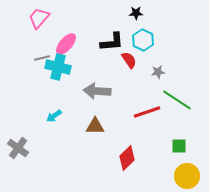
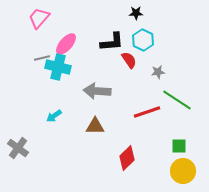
yellow circle: moved 4 px left, 5 px up
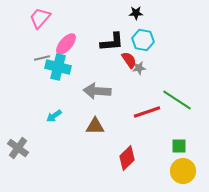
pink trapezoid: moved 1 px right
cyan hexagon: rotated 15 degrees counterclockwise
gray star: moved 19 px left, 4 px up
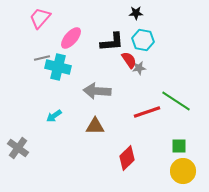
pink ellipse: moved 5 px right, 6 px up
green line: moved 1 px left, 1 px down
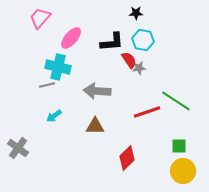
gray line: moved 5 px right, 27 px down
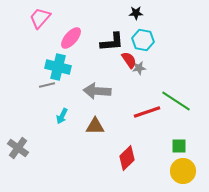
cyan arrow: moved 8 px right; rotated 28 degrees counterclockwise
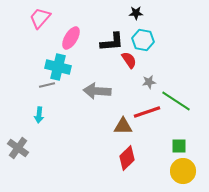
pink ellipse: rotated 10 degrees counterclockwise
gray star: moved 10 px right, 14 px down
cyan arrow: moved 23 px left, 1 px up; rotated 21 degrees counterclockwise
brown triangle: moved 28 px right
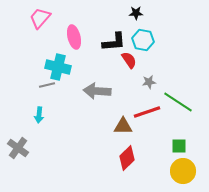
pink ellipse: moved 3 px right, 1 px up; rotated 45 degrees counterclockwise
black L-shape: moved 2 px right
green line: moved 2 px right, 1 px down
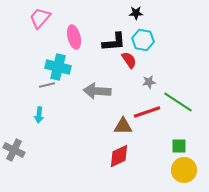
gray cross: moved 4 px left, 2 px down; rotated 10 degrees counterclockwise
red diamond: moved 8 px left, 2 px up; rotated 20 degrees clockwise
yellow circle: moved 1 px right, 1 px up
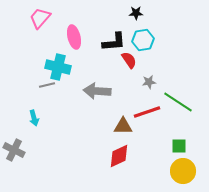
cyan hexagon: rotated 20 degrees counterclockwise
cyan arrow: moved 5 px left, 3 px down; rotated 21 degrees counterclockwise
yellow circle: moved 1 px left, 1 px down
